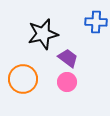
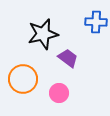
pink circle: moved 8 px left, 11 px down
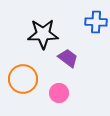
black star: rotated 12 degrees clockwise
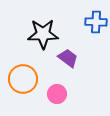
pink circle: moved 2 px left, 1 px down
